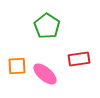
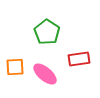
green pentagon: moved 6 px down
orange square: moved 2 px left, 1 px down
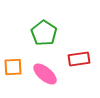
green pentagon: moved 3 px left, 1 px down
orange square: moved 2 px left
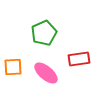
green pentagon: rotated 15 degrees clockwise
pink ellipse: moved 1 px right, 1 px up
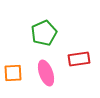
orange square: moved 6 px down
pink ellipse: rotated 30 degrees clockwise
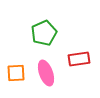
orange square: moved 3 px right
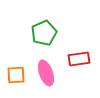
orange square: moved 2 px down
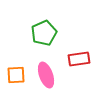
pink ellipse: moved 2 px down
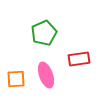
orange square: moved 4 px down
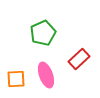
green pentagon: moved 1 px left
red rectangle: rotated 35 degrees counterclockwise
